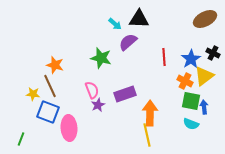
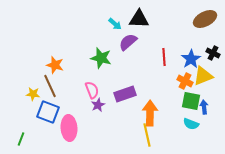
yellow triangle: moved 1 px left; rotated 15 degrees clockwise
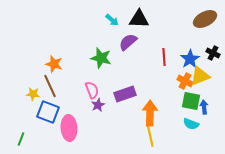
cyan arrow: moved 3 px left, 4 px up
blue star: moved 1 px left
orange star: moved 1 px left, 1 px up
yellow triangle: moved 3 px left
yellow line: moved 3 px right
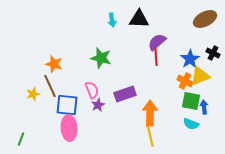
cyan arrow: rotated 40 degrees clockwise
purple semicircle: moved 29 px right
red line: moved 8 px left
yellow star: rotated 24 degrees counterclockwise
blue square: moved 19 px right, 7 px up; rotated 15 degrees counterclockwise
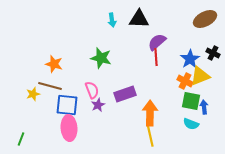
brown line: rotated 50 degrees counterclockwise
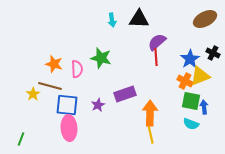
pink semicircle: moved 15 px left, 21 px up; rotated 18 degrees clockwise
yellow star: rotated 16 degrees counterclockwise
yellow line: moved 3 px up
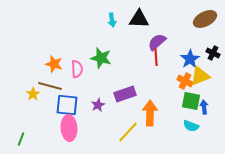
cyan semicircle: moved 2 px down
yellow line: moved 22 px left; rotated 55 degrees clockwise
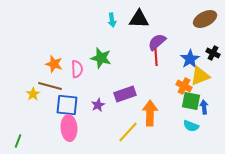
orange cross: moved 1 px left, 5 px down
green line: moved 3 px left, 2 px down
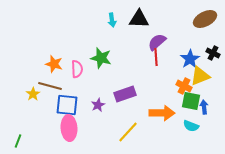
orange arrow: moved 12 px right; rotated 90 degrees clockwise
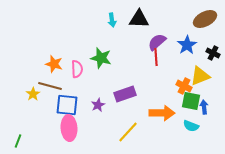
blue star: moved 3 px left, 14 px up
